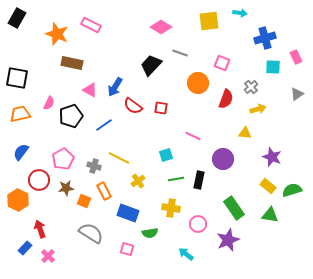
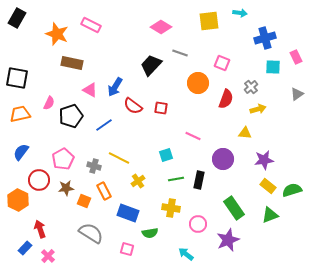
purple star at (272, 157): moved 8 px left, 3 px down; rotated 30 degrees counterclockwise
green triangle at (270, 215): rotated 30 degrees counterclockwise
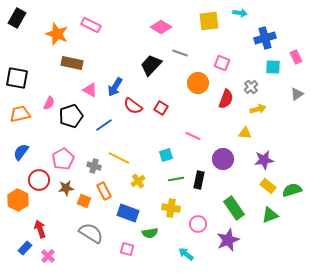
red square at (161, 108): rotated 24 degrees clockwise
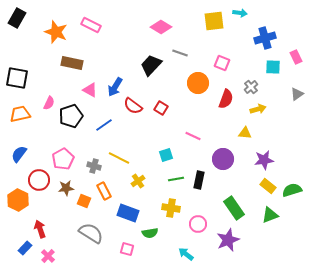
yellow square at (209, 21): moved 5 px right
orange star at (57, 34): moved 1 px left, 2 px up
blue semicircle at (21, 152): moved 2 px left, 2 px down
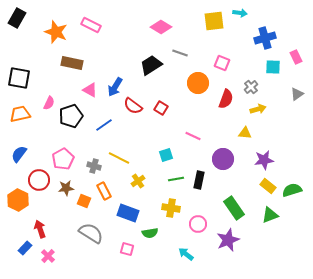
black trapezoid at (151, 65): rotated 15 degrees clockwise
black square at (17, 78): moved 2 px right
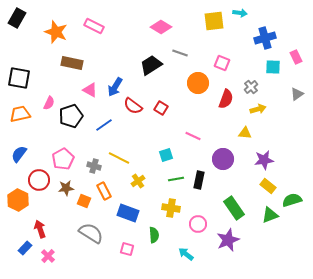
pink rectangle at (91, 25): moved 3 px right, 1 px down
green semicircle at (292, 190): moved 10 px down
green semicircle at (150, 233): moved 4 px right, 2 px down; rotated 84 degrees counterclockwise
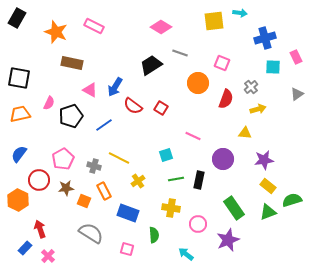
green triangle at (270, 215): moved 2 px left, 3 px up
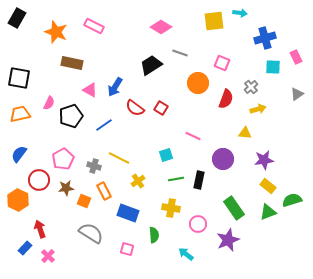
red semicircle at (133, 106): moved 2 px right, 2 px down
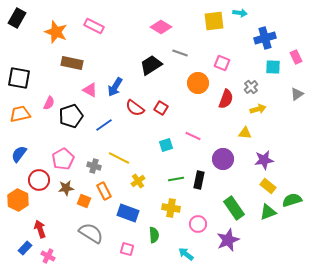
cyan square at (166, 155): moved 10 px up
pink cross at (48, 256): rotated 16 degrees counterclockwise
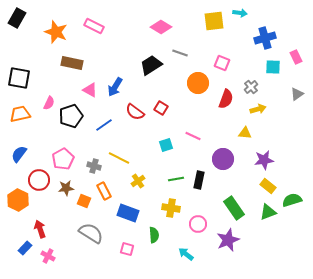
red semicircle at (135, 108): moved 4 px down
